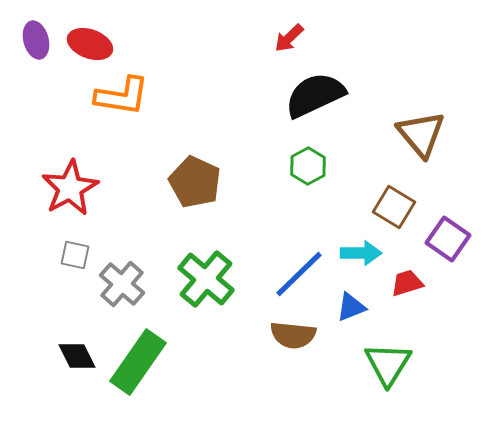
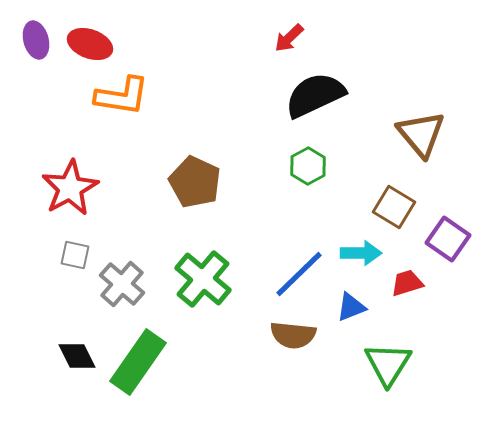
green cross: moved 3 px left
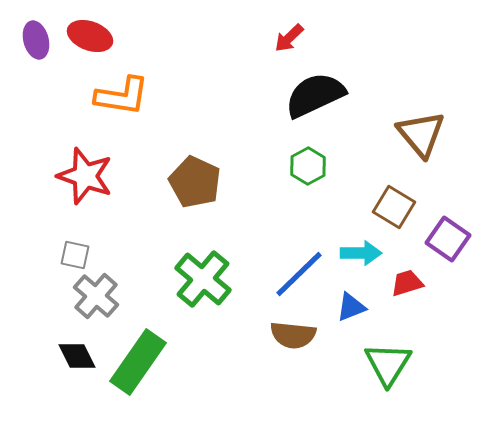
red ellipse: moved 8 px up
red star: moved 15 px right, 12 px up; rotated 24 degrees counterclockwise
gray cross: moved 26 px left, 12 px down
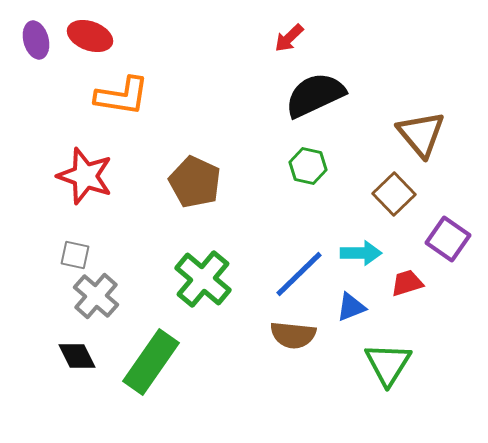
green hexagon: rotated 18 degrees counterclockwise
brown square: moved 13 px up; rotated 15 degrees clockwise
green rectangle: moved 13 px right
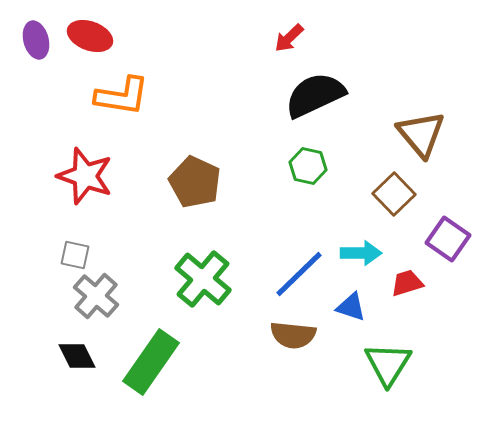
blue triangle: rotated 40 degrees clockwise
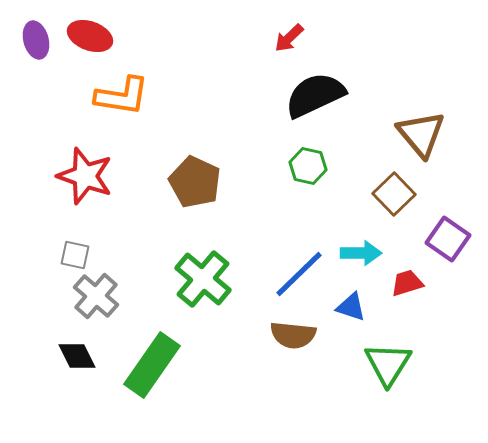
green rectangle: moved 1 px right, 3 px down
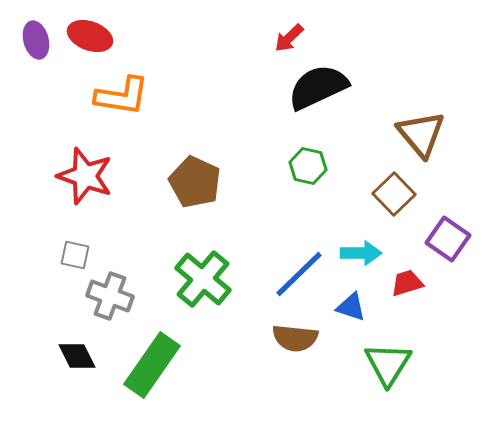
black semicircle: moved 3 px right, 8 px up
gray cross: moved 14 px right; rotated 21 degrees counterclockwise
brown semicircle: moved 2 px right, 3 px down
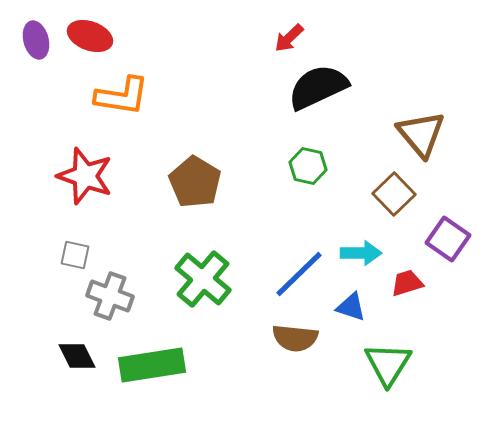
brown pentagon: rotated 6 degrees clockwise
green rectangle: rotated 46 degrees clockwise
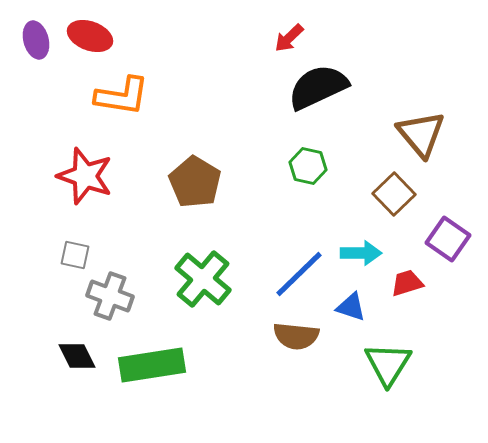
brown semicircle: moved 1 px right, 2 px up
